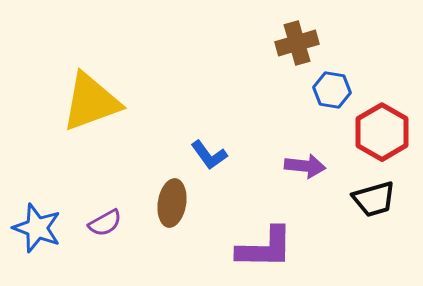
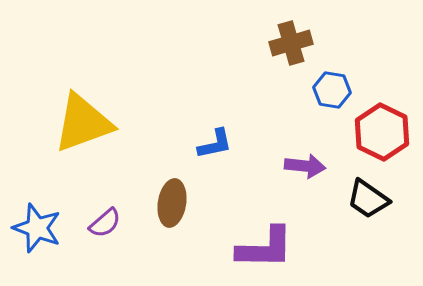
brown cross: moved 6 px left
yellow triangle: moved 8 px left, 21 px down
red hexagon: rotated 4 degrees counterclockwise
blue L-shape: moved 6 px right, 11 px up; rotated 66 degrees counterclockwise
black trapezoid: moved 6 px left; rotated 51 degrees clockwise
purple semicircle: rotated 12 degrees counterclockwise
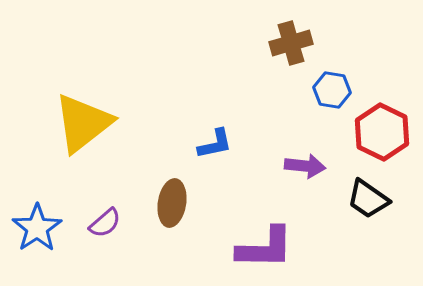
yellow triangle: rotated 18 degrees counterclockwise
blue star: rotated 18 degrees clockwise
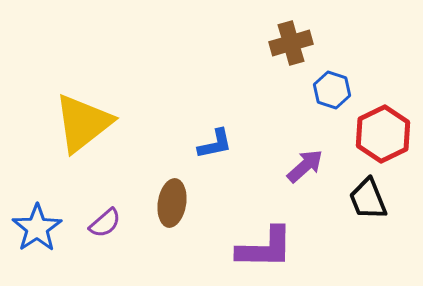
blue hexagon: rotated 9 degrees clockwise
red hexagon: moved 1 px right, 2 px down; rotated 8 degrees clockwise
purple arrow: rotated 48 degrees counterclockwise
black trapezoid: rotated 33 degrees clockwise
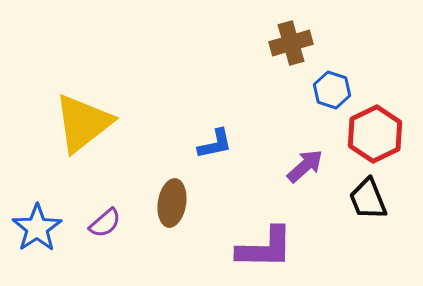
red hexagon: moved 8 px left
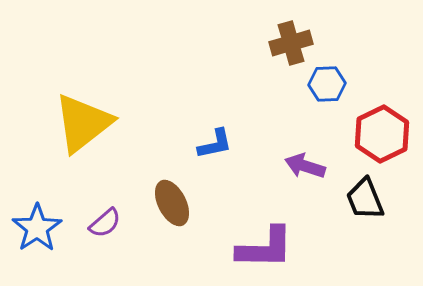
blue hexagon: moved 5 px left, 6 px up; rotated 21 degrees counterclockwise
red hexagon: moved 7 px right
purple arrow: rotated 120 degrees counterclockwise
black trapezoid: moved 3 px left
brown ellipse: rotated 36 degrees counterclockwise
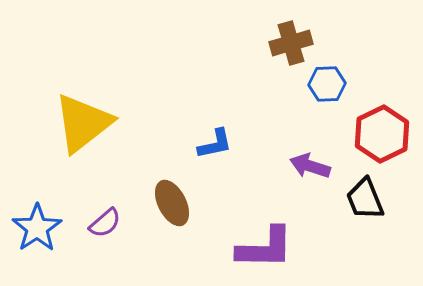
purple arrow: moved 5 px right
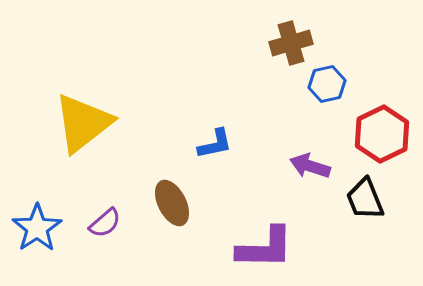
blue hexagon: rotated 9 degrees counterclockwise
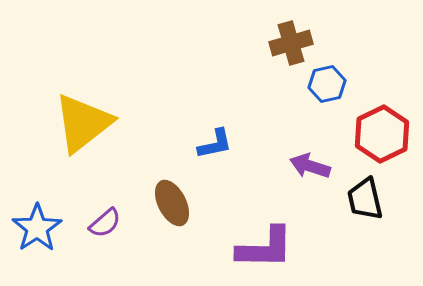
black trapezoid: rotated 9 degrees clockwise
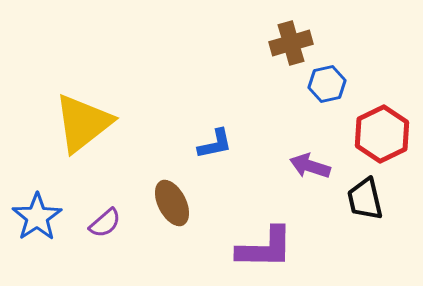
blue star: moved 11 px up
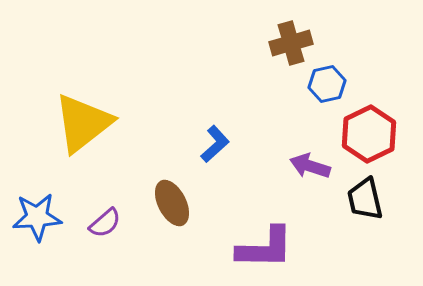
red hexagon: moved 13 px left
blue L-shape: rotated 30 degrees counterclockwise
blue star: rotated 30 degrees clockwise
